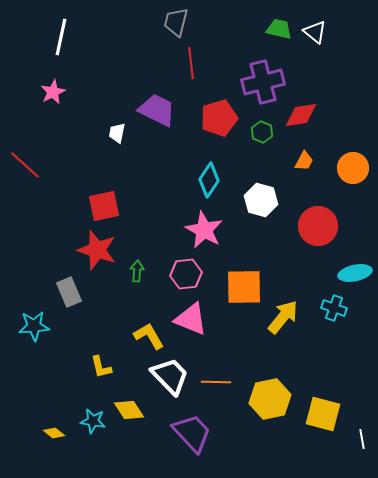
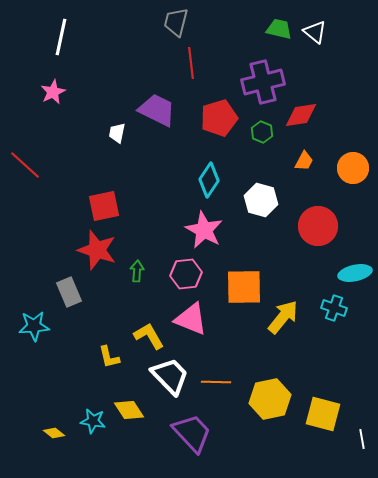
yellow L-shape at (101, 367): moved 8 px right, 10 px up
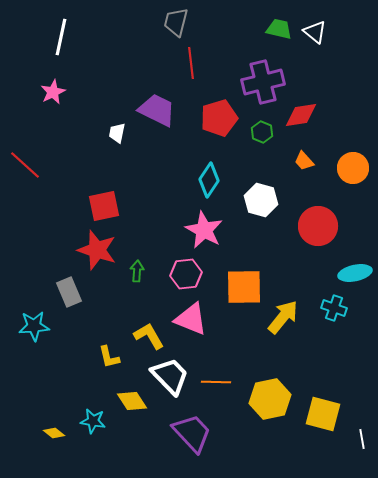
orange trapezoid at (304, 161): rotated 110 degrees clockwise
yellow diamond at (129, 410): moved 3 px right, 9 px up
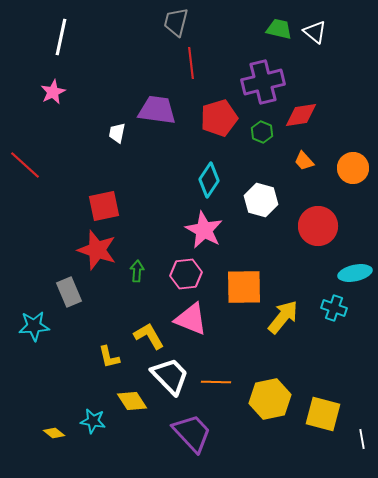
purple trapezoid at (157, 110): rotated 18 degrees counterclockwise
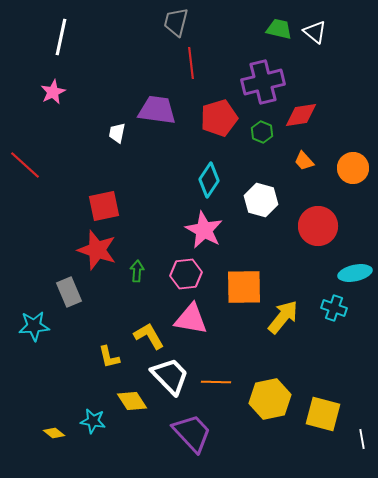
pink triangle at (191, 319): rotated 12 degrees counterclockwise
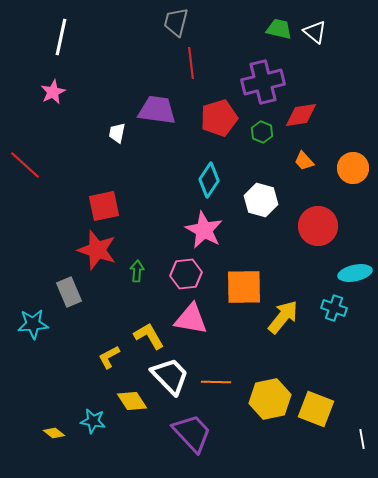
cyan star at (34, 326): moved 1 px left, 2 px up
yellow L-shape at (109, 357): rotated 75 degrees clockwise
yellow square at (323, 414): moved 7 px left, 5 px up; rotated 6 degrees clockwise
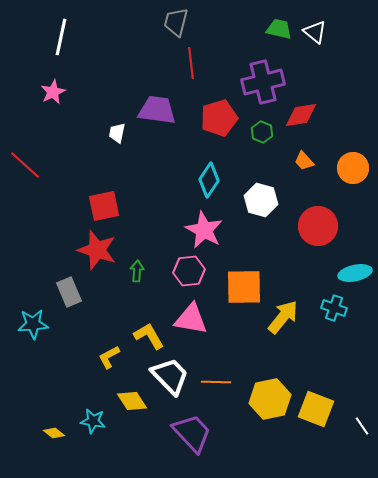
pink hexagon at (186, 274): moved 3 px right, 3 px up
white line at (362, 439): moved 13 px up; rotated 24 degrees counterclockwise
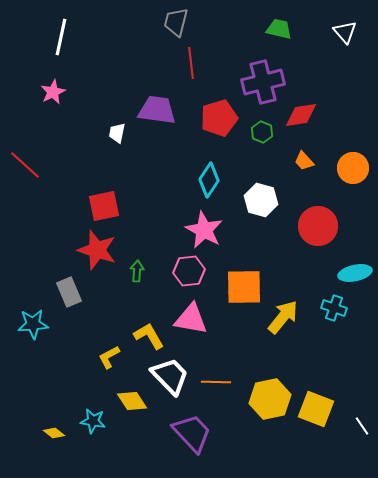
white triangle at (315, 32): moved 30 px right; rotated 10 degrees clockwise
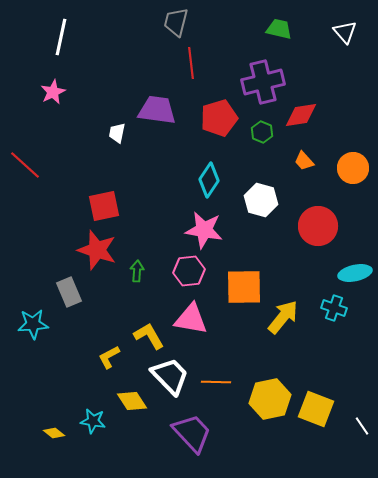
pink star at (204, 230): rotated 18 degrees counterclockwise
